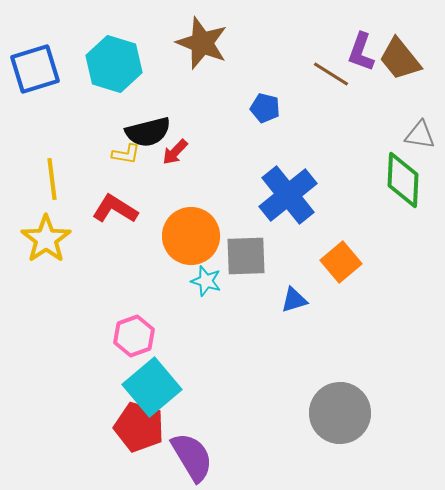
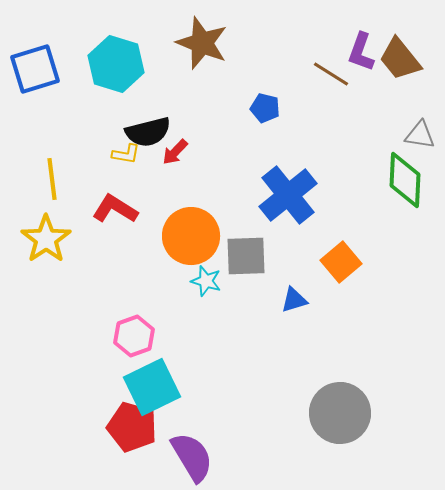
cyan hexagon: moved 2 px right
green diamond: moved 2 px right
cyan square: rotated 14 degrees clockwise
red pentagon: moved 7 px left
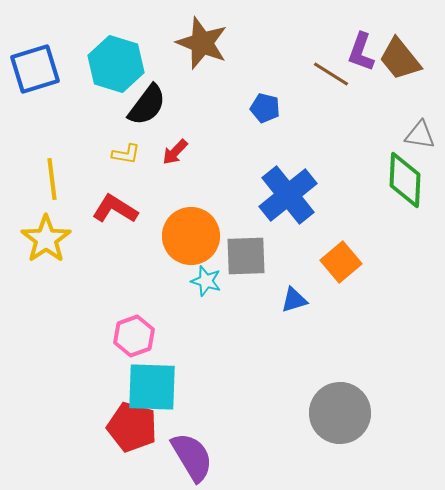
black semicircle: moved 1 px left, 27 px up; rotated 39 degrees counterclockwise
cyan square: rotated 28 degrees clockwise
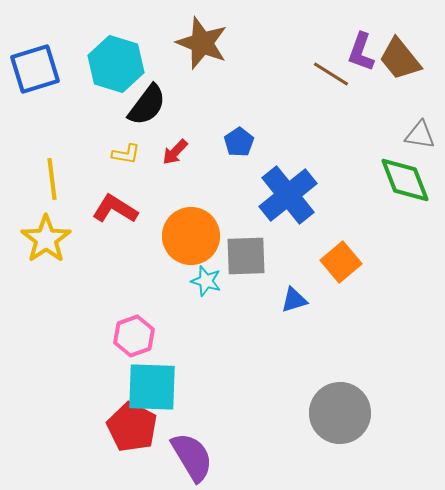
blue pentagon: moved 26 px left, 34 px down; rotated 24 degrees clockwise
green diamond: rotated 24 degrees counterclockwise
red pentagon: rotated 12 degrees clockwise
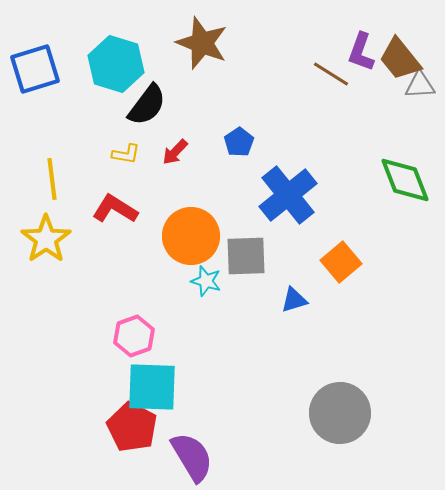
gray triangle: moved 50 px up; rotated 12 degrees counterclockwise
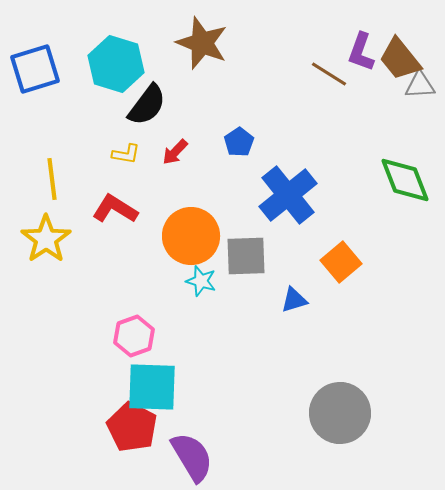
brown line: moved 2 px left
cyan star: moved 5 px left
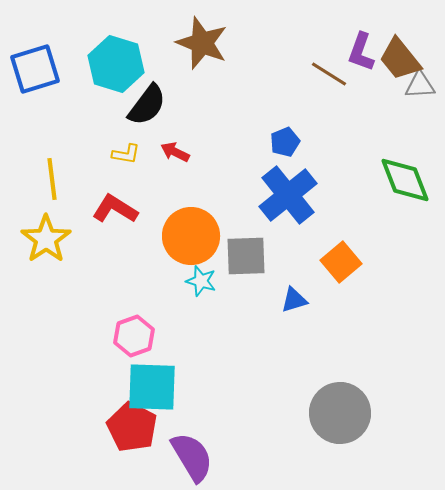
blue pentagon: moved 46 px right; rotated 12 degrees clockwise
red arrow: rotated 72 degrees clockwise
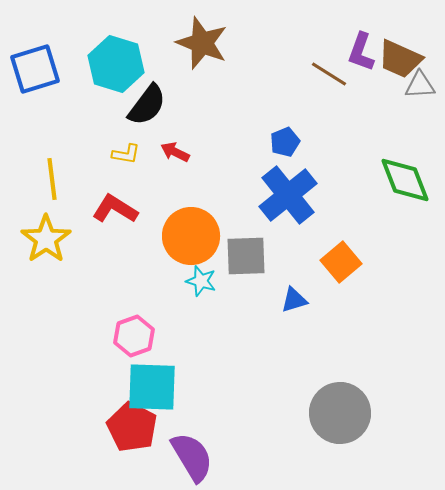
brown trapezoid: rotated 27 degrees counterclockwise
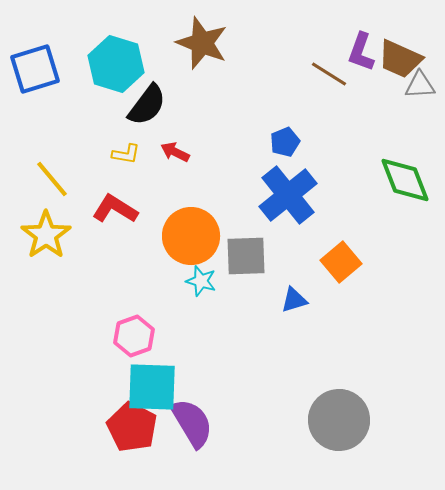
yellow line: rotated 33 degrees counterclockwise
yellow star: moved 4 px up
gray circle: moved 1 px left, 7 px down
purple semicircle: moved 34 px up
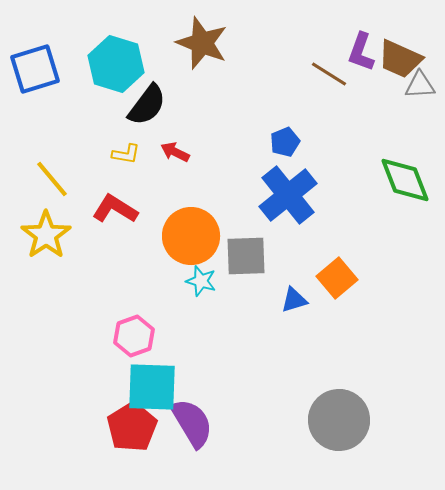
orange square: moved 4 px left, 16 px down
red pentagon: rotated 12 degrees clockwise
